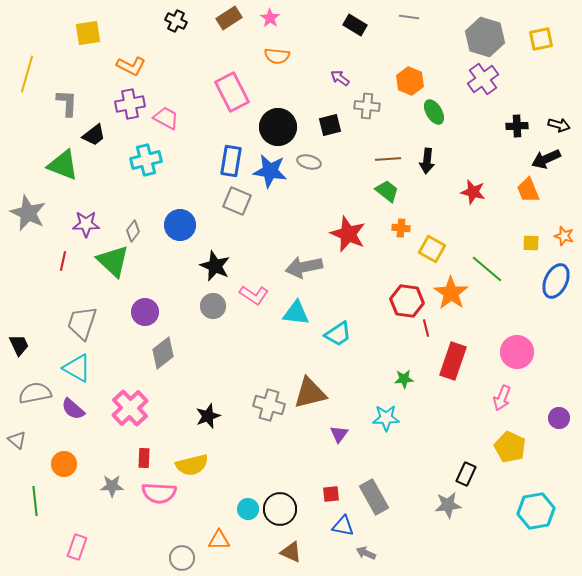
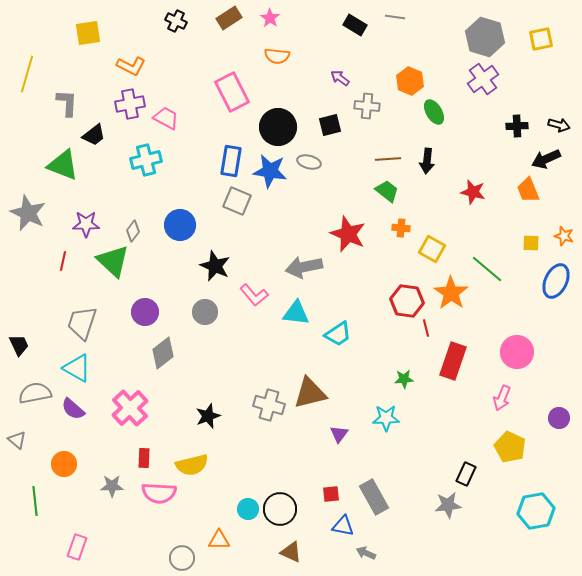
gray line at (409, 17): moved 14 px left
pink L-shape at (254, 295): rotated 16 degrees clockwise
gray circle at (213, 306): moved 8 px left, 6 px down
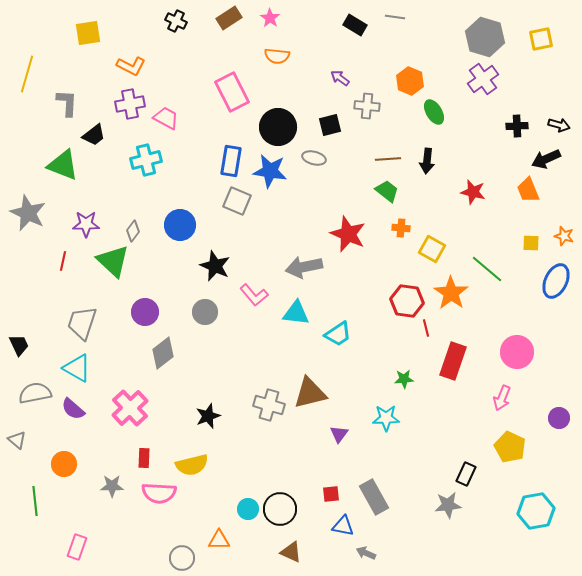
gray ellipse at (309, 162): moved 5 px right, 4 px up
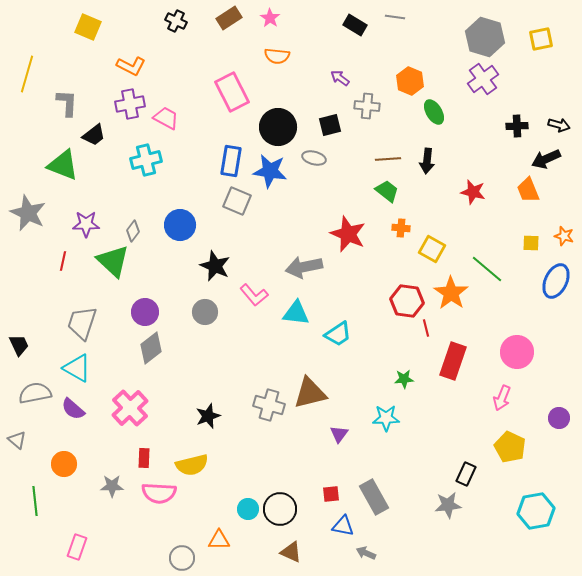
yellow square at (88, 33): moved 6 px up; rotated 32 degrees clockwise
gray diamond at (163, 353): moved 12 px left, 5 px up
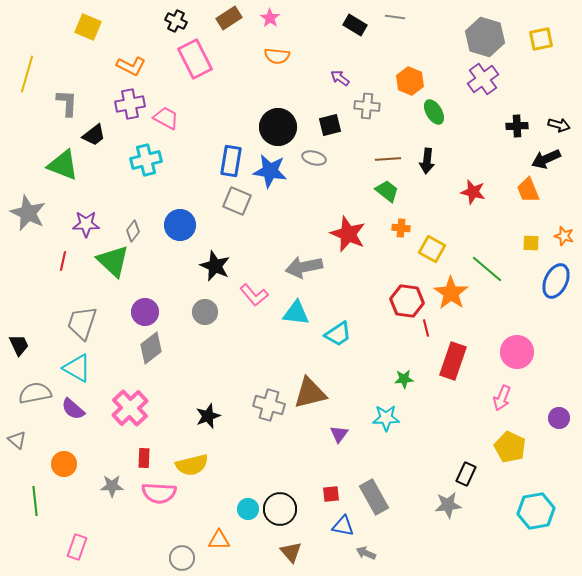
pink rectangle at (232, 92): moved 37 px left, 33 px up
brown triangle at (291, 552): rotated 25 degrees clockwise
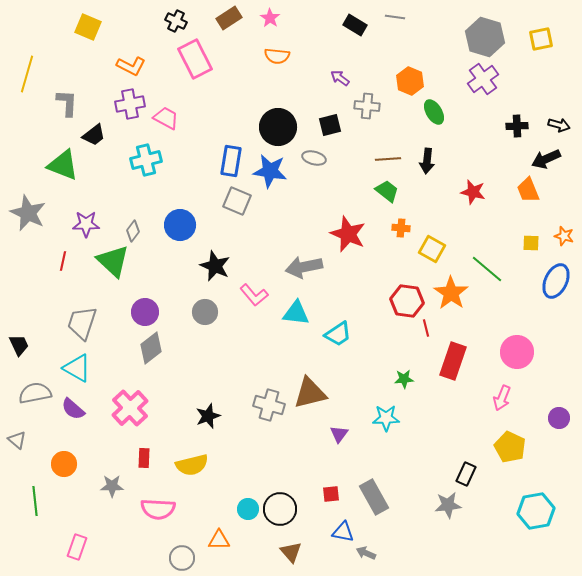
pink semicircle at (159, 493): moved 1 px left, 16 px down
blue triangle at (343, 526): moved 6 px down
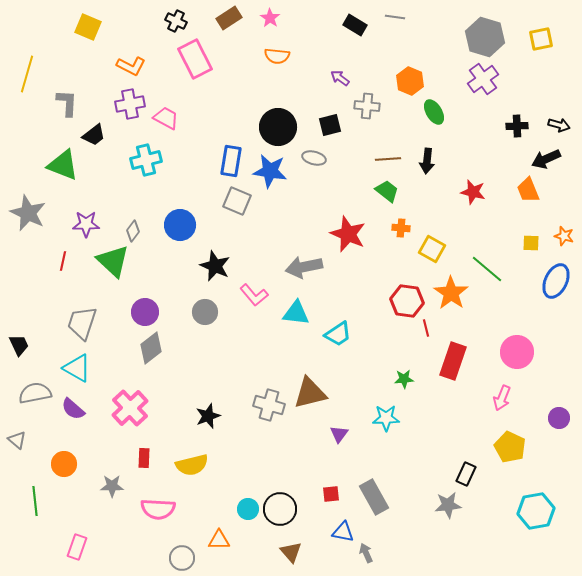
gray arrow at (366, 553): rotated 42 degrees clockwise
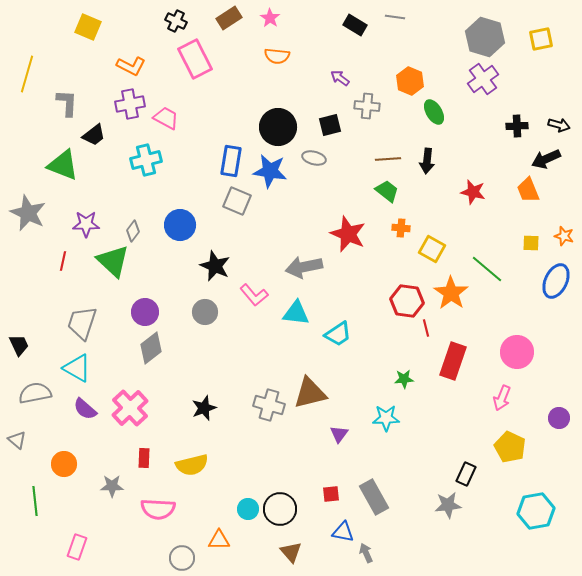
purple semicircle at (73, 409): moved 12 px right
black star at (208, 416): moved 4 px left, 8 px up
